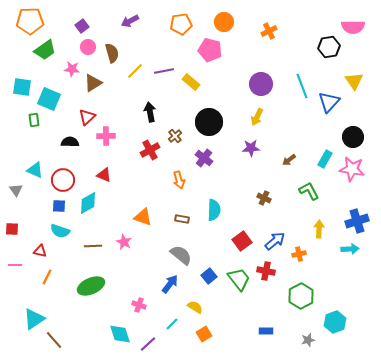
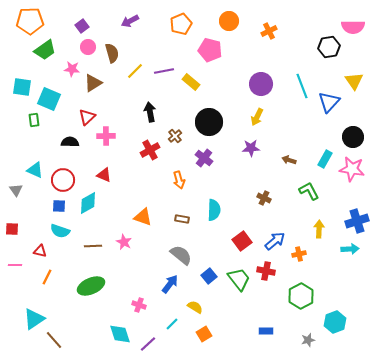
orange circle at (224, 22): moved 5 px right, 1 px up
orange pentagon at (181, 24): rotated 15 degrees counterclockwise
brown arrow at (289, 160): rotated 56 degrees clockwise
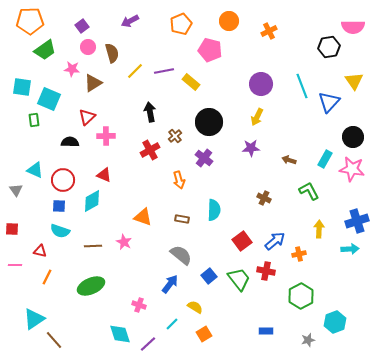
cyan diamond at (88, 203): moved 4 px right, 2 px up
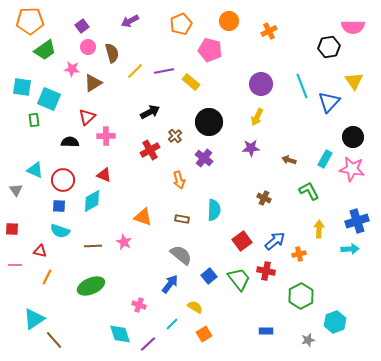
black arrow at (150, 112): rotated 72 degrees clockwise
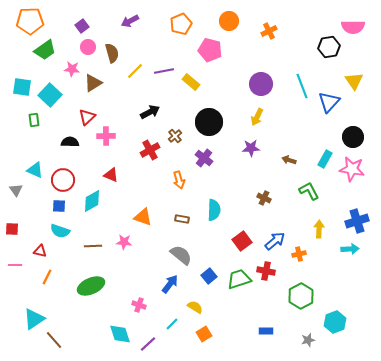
cyan square at (49, 99): moved 1 px right, 4 px up; rotated 20 degrees clockwise
red triangle at (104, 175): moved 7 px right
pink star at (124, 242): rotated 21 degrees counterclockwise
green trapezoid at (239, 279): rotated 70 degrees counterclockwise
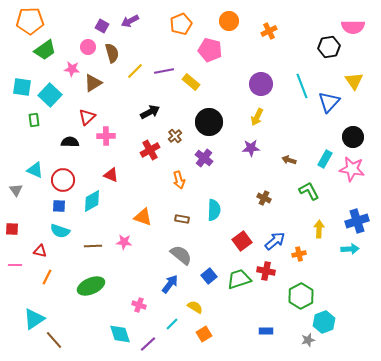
purple square at (82, 26): moved 20 px right; rotated 24 degrees counterclockwise
cyan hexagon at (335, 322): moved 11 px left
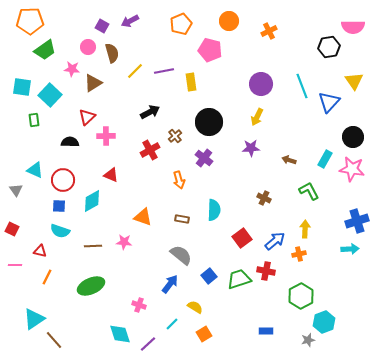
yellow rectangle at (191, 82): rotated 42 degrees clockwise
red square at (12, 229): rotated 24 degrees clockwise
yellow arrow at (319, 229): moved 14 px left
red square at (242, 241): moved 3 px up
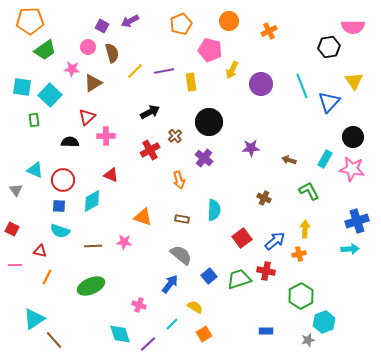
yellow arrow at (257, 117): moved 25 px left, 47 px up
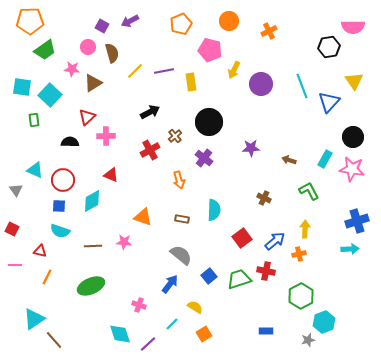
yellow arrow at (232, 70): moved 2 px right
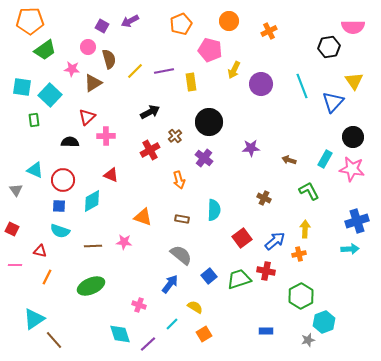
brown semicircle at (112, 53): moved 3 px left, 6 px down
blue triangle at (329, 102): moved 4 px right
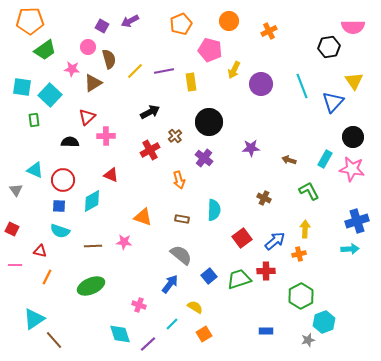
red cross at (266, 271): rotated 12 degrees counterclockwise
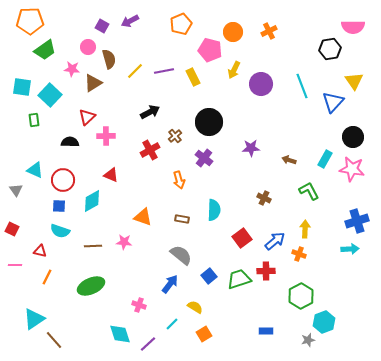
orange circle at (229, 21): moved 4 px right, 11 px down
black hexagon at (329, 47): moved 1 px right, 2 px down
yellow rectangle at (191, 82): moved 2 px right, 5 px up; rotated 18 degrees counterclockwise
orange cross at (299, 254): rotated 32 degrees clockwise
